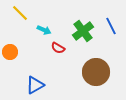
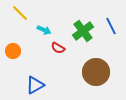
orange circle: moved 3 px right, 1 px up
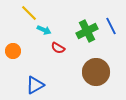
yellow line: moved 9 px right
green cross: moved 4 px right; rotated 10 degrees clockwise
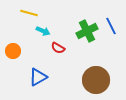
yellow line: rotated 30 degrees counterclockwise
cyan arrow: moved 1 px left, 1 px down
brown circle: moved 8 px down
blue triangle: moved 3 px right, 8 px up
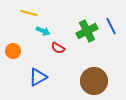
brown circle: moved 2 px left, 1 px down
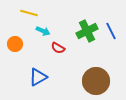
blue line: moved 5 px down
orange circle: moved 2 px right, 7 px up
brown circle: moved 2 px right
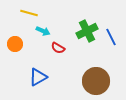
blue line: moved 6 px down
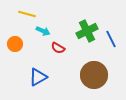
yellow line: moved 2 px left, 1 px down
blue line: moved 2 px down
brown circle: moved 2 px left, 6 px up
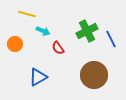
red semicircle: rotated 24 degrees clockwise
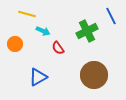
blue line: moved 23 px up
